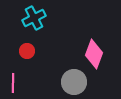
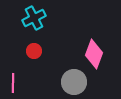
red circle: moved 7 px right
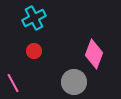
pink line: rotated 30 degrees counterclockwise
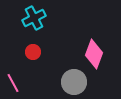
red circle: moved 1 px left, 1 px down
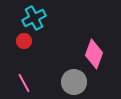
red circle: moved 9 px left, 11 px up
pink line: moved 11 px right
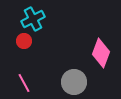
cyan cross: moved 1 px left, 1 px down
pink diamond: moved 7 px right, 1 px up
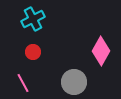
red circle: moved 9 px right, 11 px down
pink diamond: moved 2 px up; rotated 8 degrees clockwise
pink line: moved 1 px left
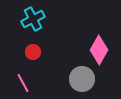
pink diamond: moved 2 px left, 1 px up
gray circle: moved 8 px right, 3 px up
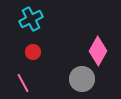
cyan cross: moved 2 px left
pink diamond: moved 1 px left, 1 px down
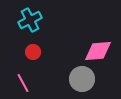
cyan cross: moved 1 px left, 1 px down
pink diamond: rotated 56 degrees clockwise
